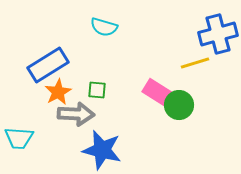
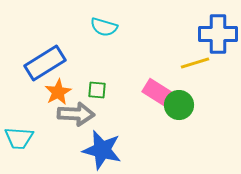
blue cross: rotated 15 degrees clockwise
blue rectangle: moved 3 px left, 2 px up
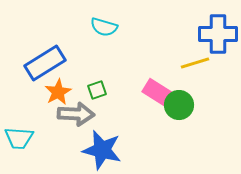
green square: rotated 24 degrees counterclockwise
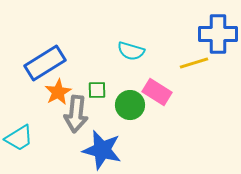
cyan semicircle: moved 27 px right, 24 px down
yellow line: moved 1 px left
green square: rotated 18 degrees clockwise
green circle: moved 49 px left
gray arrow: rotated 93 degrees clockwise
cyan trapezoid: rotated 36 degrees counterclockwise
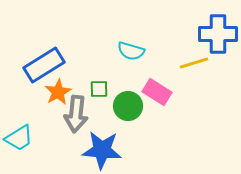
blue rectangle: moved 1 px left, 2 px down
green square: moved 2 px right, 1 px up
green circle: moved 2 px left, 1 px down
blue star: rotated 9 degrees counterclockwise
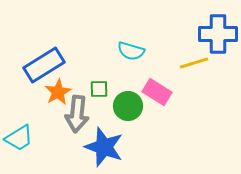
gray arrow: moved 1 px right
blue star: moved 2 px right, 3 px up; rotated 15 degrees clockwise
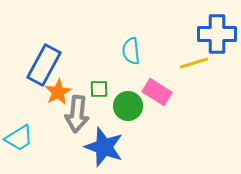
blue cross: moved 1 px left
cyan semicircle: rotated 68 degrees clockwise
blue rectangle: rotated 30 degrees counterclockwise
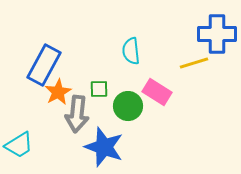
cyan trapezoid: moved 7 px down
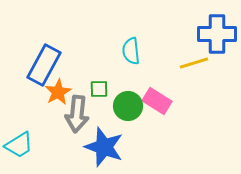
pink rectangle: moved 9 px down
